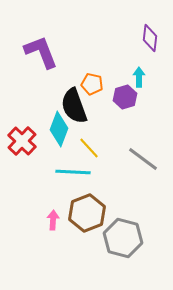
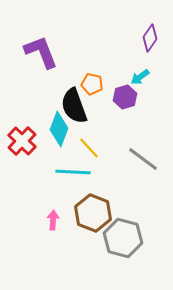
purple diamond: rotated 28 degrees clockwise
cyan arrow: moved 1 px right; rotated 126 degrees counterclockwise
brown hexagon: moved 6 px right; rotated 18 degrees counterclockwise
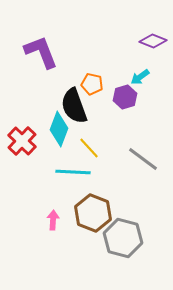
purple diamond: moved 3 px right, 3 px down; rotated 76 degrees clockwise
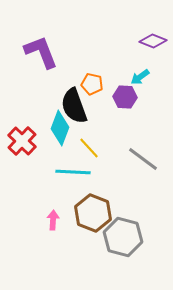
purple hexagon: rotated 20 degrees clockwise
cyan diamond: moved 1 px right, 1 px up
gray hexagon: moved 1 px up
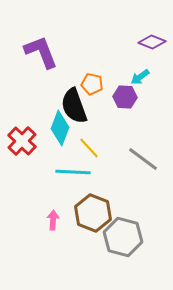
purple diamond: moved 1 px left, 1 px down
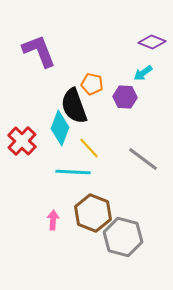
purple L-shape: moved 2 px left, 1 px up
cyan arrow: moved 3 px right, 4 px up
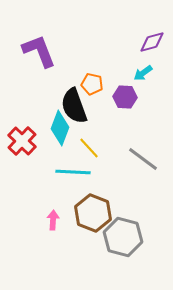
purple diamond: rotated 36 degrees counterclockwise
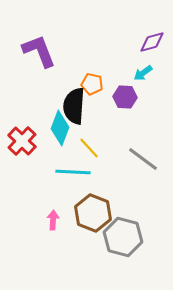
black semicircle: rotated 24 degrees clockwise
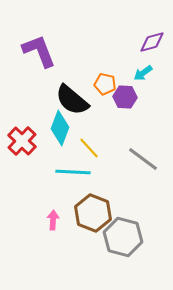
orange pentagon: moved 13 px right
black semicircle: moved 2 px left, 6 px up; rotated 54 degrees counterclockwise
